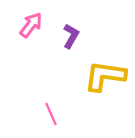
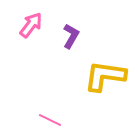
pink line: moved 1 px left, 6 px down; rotated 40 degrees counterclockwise
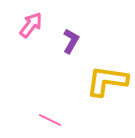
purple L-shape: moved 5 px down
yellow L-shape: moved 2 px right, 5 px down
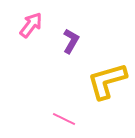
yellow L-shape: rotated 24 degrees counterclockwise
pink line: moved 14 px right, 1 px up
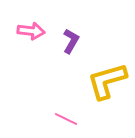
pink arrow: moved 6 px down; rotated 60 degrees clockwise
pink line: moved 2 px right
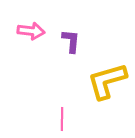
purple L-shape: rotated 25 degrees counterclockwise
pink line: moved 4 px left; rotated 65 degrees clockwise
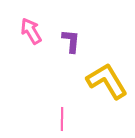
pink arrow: rotated 128 degrees counterclockwise
yellow L-shape: rotated 75 degrees clockwise
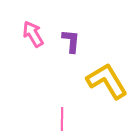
pink arrow: moved 2 px right, 3 px down
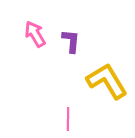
pink arrow: moved 2 px right
pink line: moved 6 px right
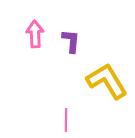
pink arrow: rotated 28 degrees clockwise
pink line: moved 2 px left, 1 px down
